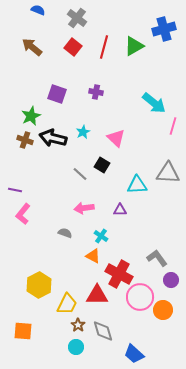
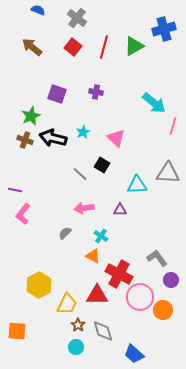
gray semicircle: rotated 64 degrees counterclockwise
orange square: moved 6 px left
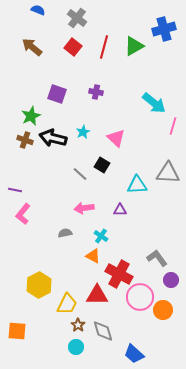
gray semicircle: rotated 32 degrees clockwise
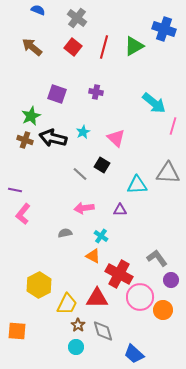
blue cross: rotated 35 degrees clockwise
red triangle: moved 3 px down
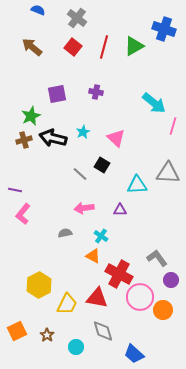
purple square: rotated 30 degrees counterclockwise
brown cross: moved 1 px left; rotated 35 degrees counterclockwise
red triangle: rotated 10 degrees clockwise
brown star: moved 31 px left, 10 px down
orange square: rotated 30 degrees counterclockwise
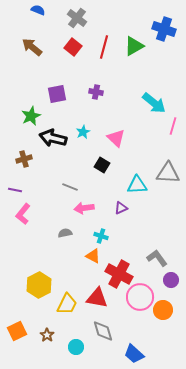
brown cross: moved 19 px down
gray line: moved 10 px left, 13 px down; rotated 21 degrees counterclockwise
purple triangle: moved 1 px right, 2 px up; rotated 24 degrees counterclockwise
cyan cross: rotated 16 degrees counterclockwise
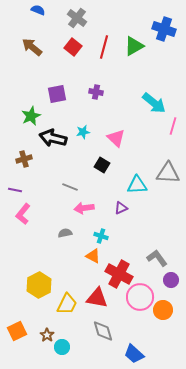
cyan star: rotated 16 degrees clockwise
cyan circle: moved 14 px left
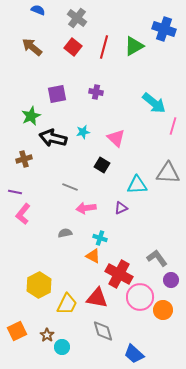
purple line: moved 2 px down
pink arrow: moved 2 px right
cyan cross: moved 1 px left, 2 px down
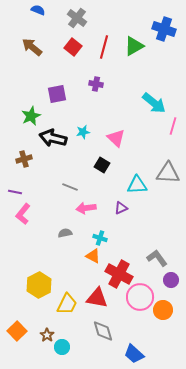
purple cross: moved 8 px up
orange square: rotated 18 degrees counterclockwise
